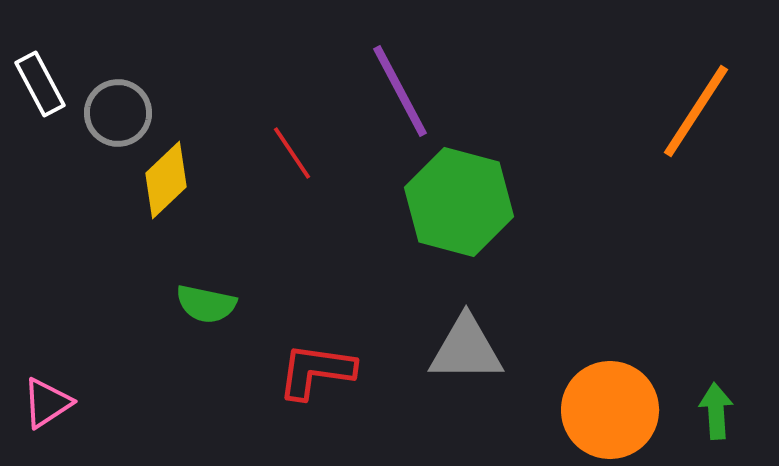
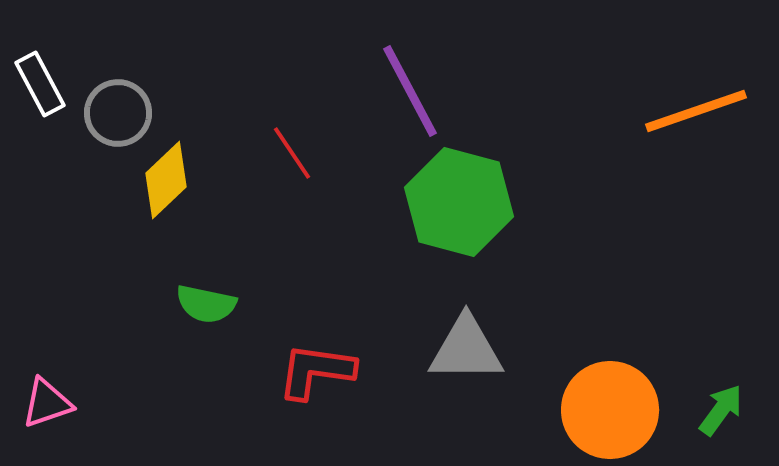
purple line: moved 10 px right
orange line: rotated 38 degrees clockwise
pink triangle: rotated 14 degrees clockwise
green arrow: moved 5 px right, 1 px up; rotated 40 degrees clockwise
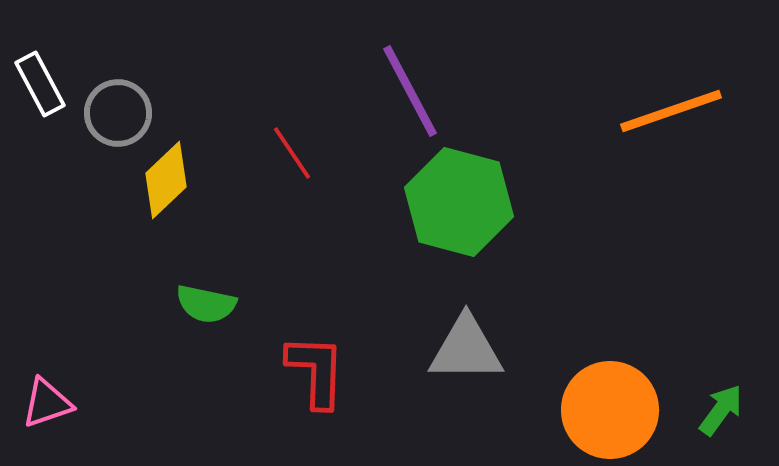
orange line: moved 25 px left
red L-shape: rotated 84 degrees clockwise
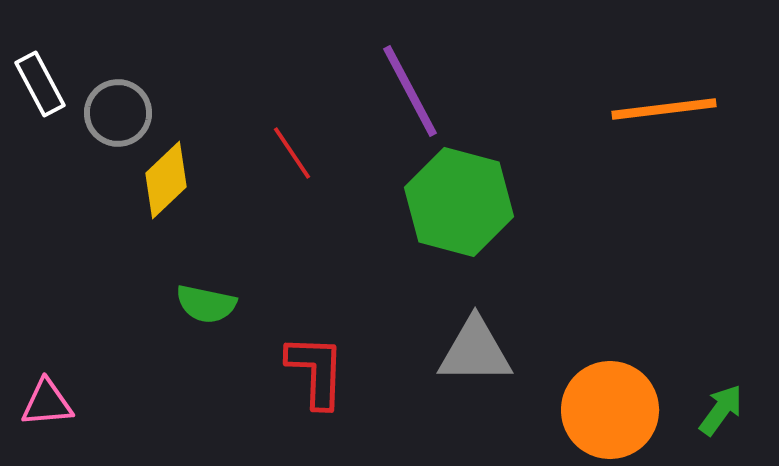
orange line: moved 7 px left, 2 px up; rotated 12 degrees clockwise
gray triangle: moved 9 px right, 2 px down
pink triangle: rotated 14 degrees clockwise
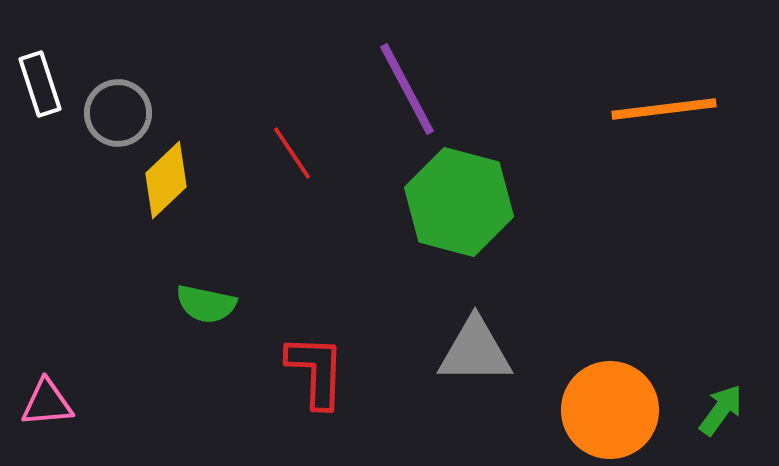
white rectangle: rotated 10 degrees clockwise
purple line: moved 3 px left, 2 px up
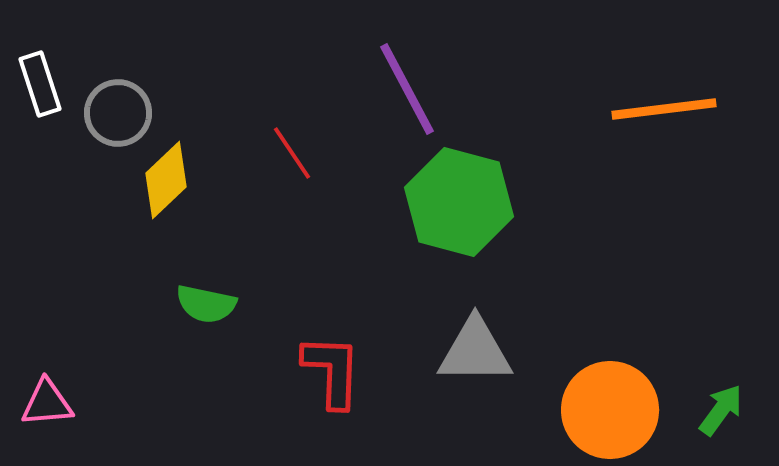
red L-shape: moved 16 px right
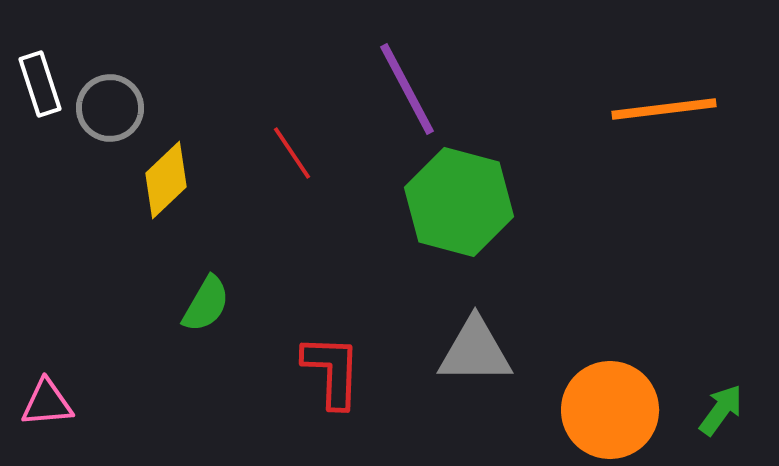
gray circle: moved 8 px left, 5 px up
green semicircle: rotated 72 degrees counterclockwise
